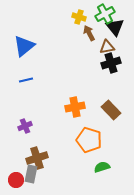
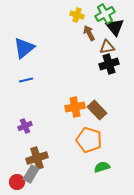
yellow cross: moved 2 px left, 2 px up
blue triangle: moved 2 px down
black cross: moved 2 px left, 1 px down
brown rectangle: moved 14 px left
gray rectangle: rotated 18 degrees clockwise
red circle: moved 1 px right, 2 px down
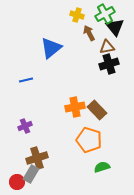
blue triangle: moved 27 px right
